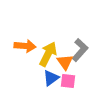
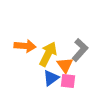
orange triangle: moved 3 px down
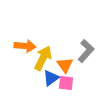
gray L-shape: moved 6 px right, 1 px down
yellow arrow: moved 5 px left, 4 px down
pink square: moved 2 px left, 2 px down
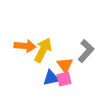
yellow arrow: moved 8 px up
blue triangle: rotated 24 degrees clockwise
pink square: moved 2 px left, 4 px up; rotated 21 degrees counterclockwise
